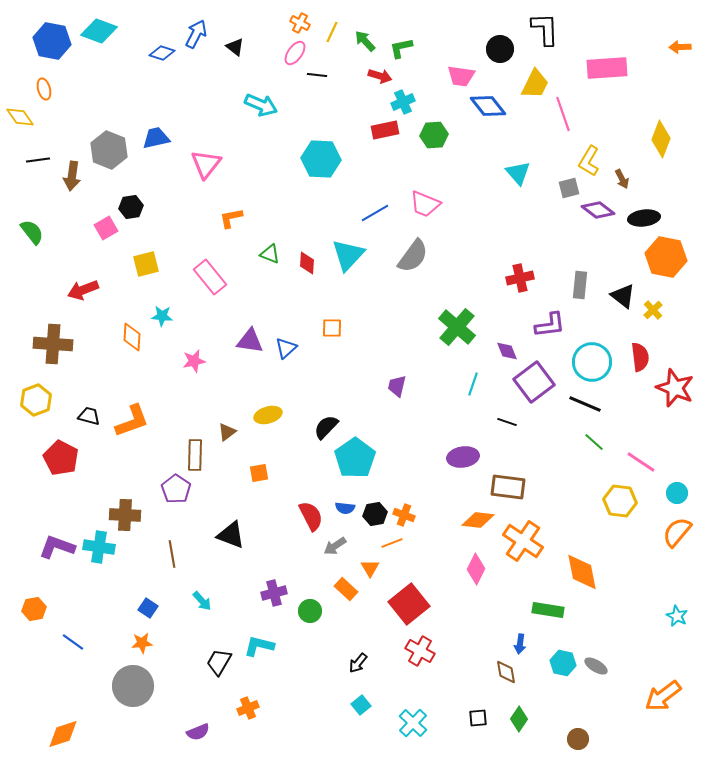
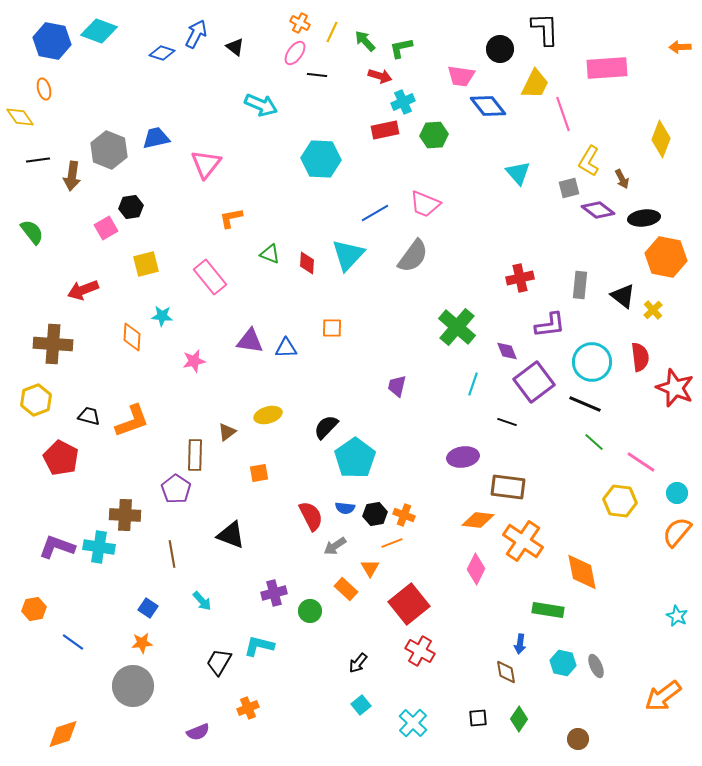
blue triangle at (286, 348): rotated 40 degrees clockwise
gray ellipse at (596, 666): rotated 35 degrees clockwise
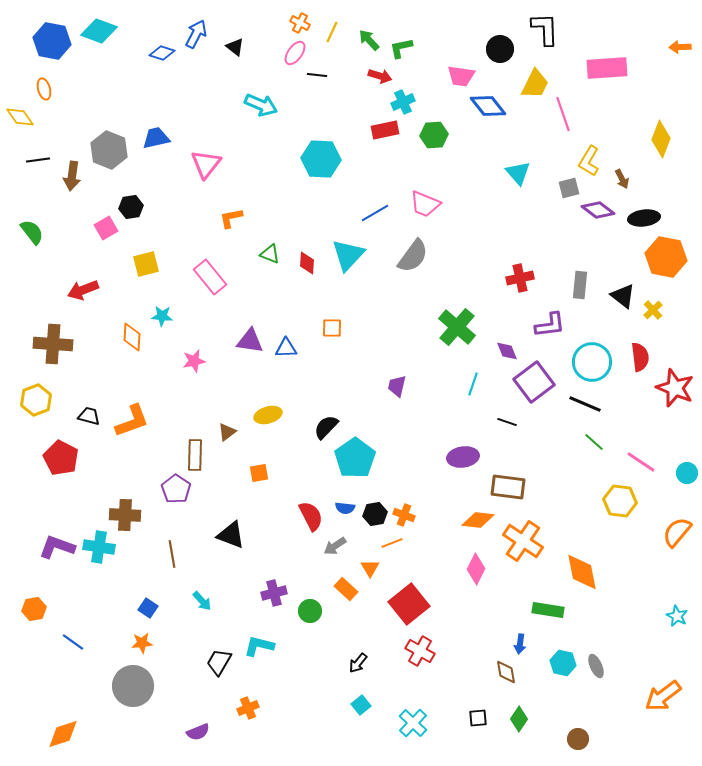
green arrow at (365, 41): moved 4 px right, 1 px up
cyan circle at (677, 493): moved 10 px right, 20 px up
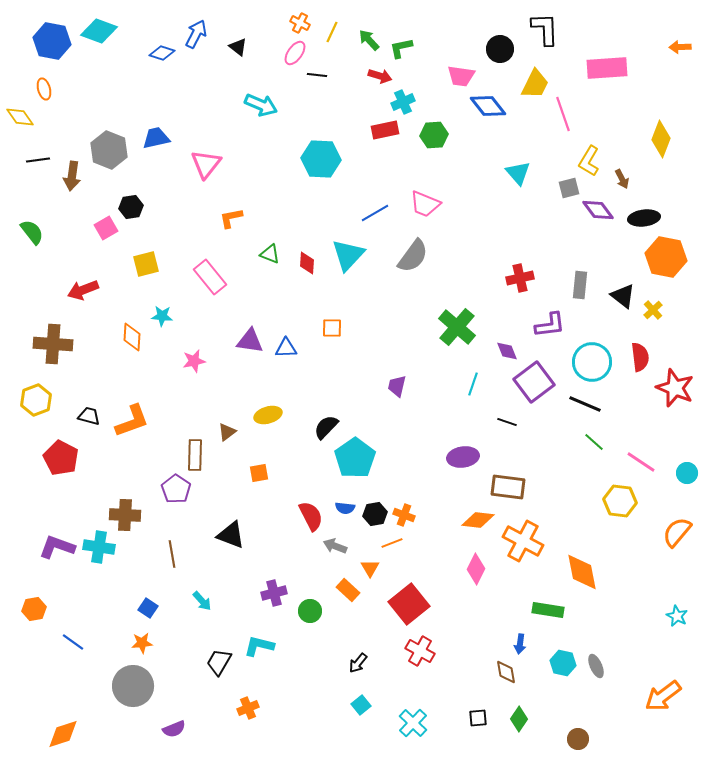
black triangle at (235, 47): moved 3 px right
purple diamond at (598, 210): rotated 16 degrees clockwise
orange cross at (523, 541): rotated 6 degrees counterclockwise
gray arrow at (335, 546): rotated 55 degrees clockwise
orange rectangle at (346, 589): moved 2 px right, 1 px down
purple semicircle at (198, 732): moved 24 px left, 3 px up
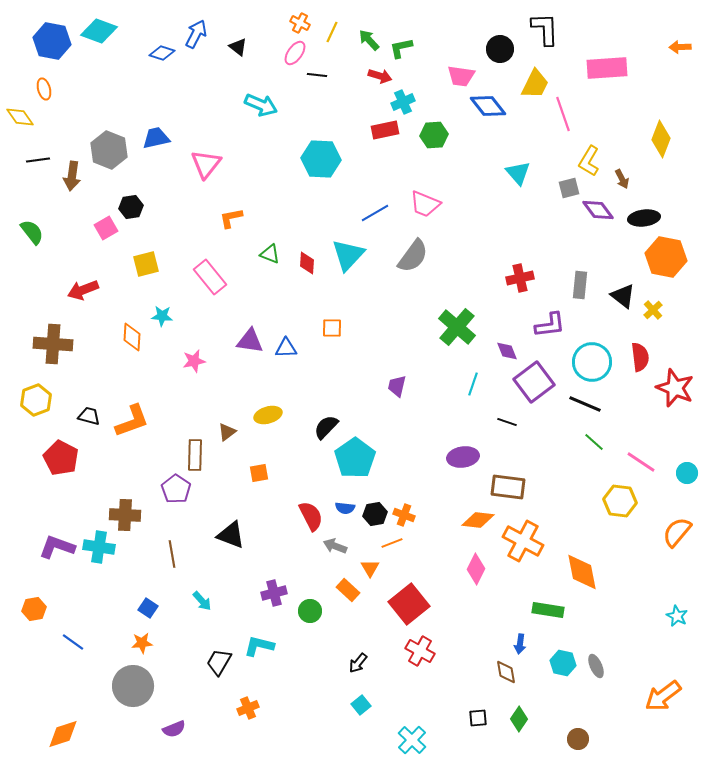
cyan cross at (413, 723): moved 1 px left, 17 px down
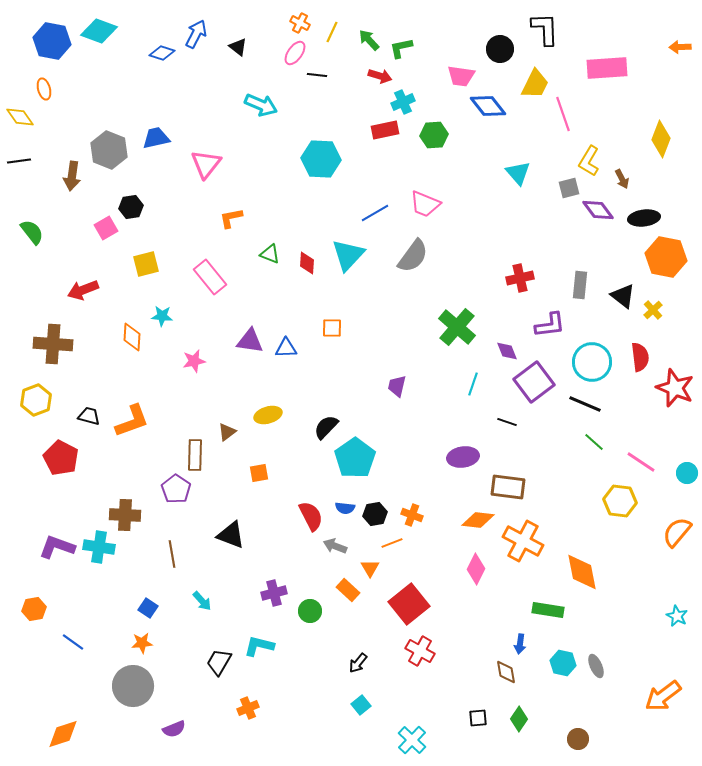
black line at (38, 160): moved 19 px left, 1 px down
orange cross at (404, 515): moved 8 px right
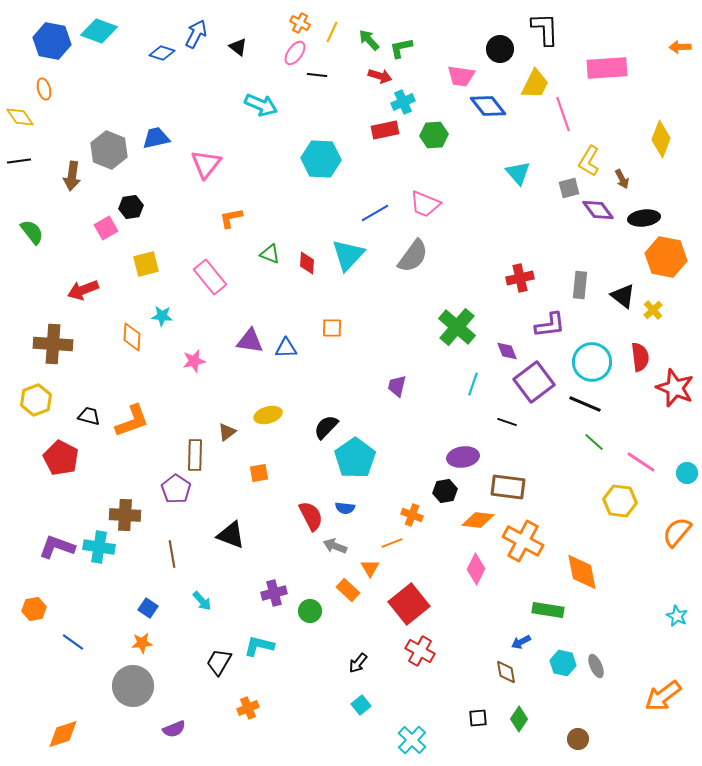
black hexagon at (375, 514): moved 70 px right, 23 px up
blue arrow at (520, 644): moved 1 px right, 2 px up; rotated 54 degrees clockwise
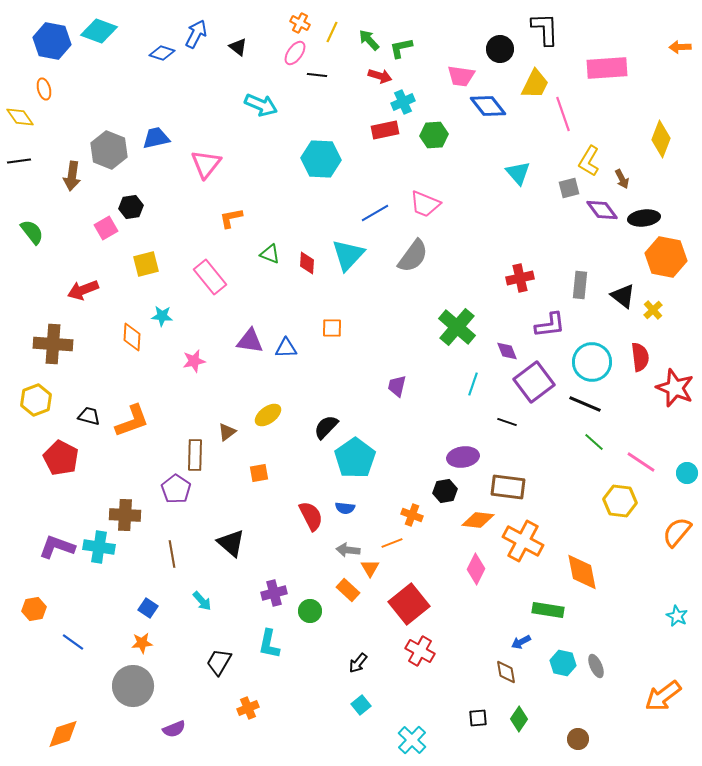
purple diamond at (598, 210): moved 4 px right
yellow ellipse at (268, 415): rotated 20 degrees counterclockwise
black triangle at (231, 535): moved 8 px down; rotated 20 degrees clockwise
gray arrow at (335, 546): moved 13 px right, 4 px down; rotated 15 degrees counterclockwise
cyan L-shape at (259, 646): moved 10 px right, 2 px up; rotated 92 degrees counterclockwise
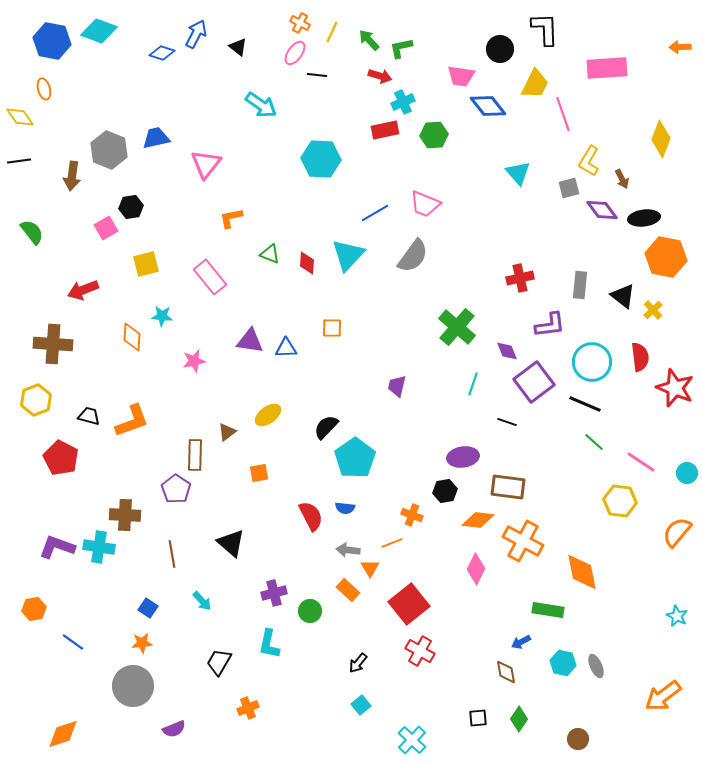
cyan arrow at (261, 105): rotated 12 degrees clockwise
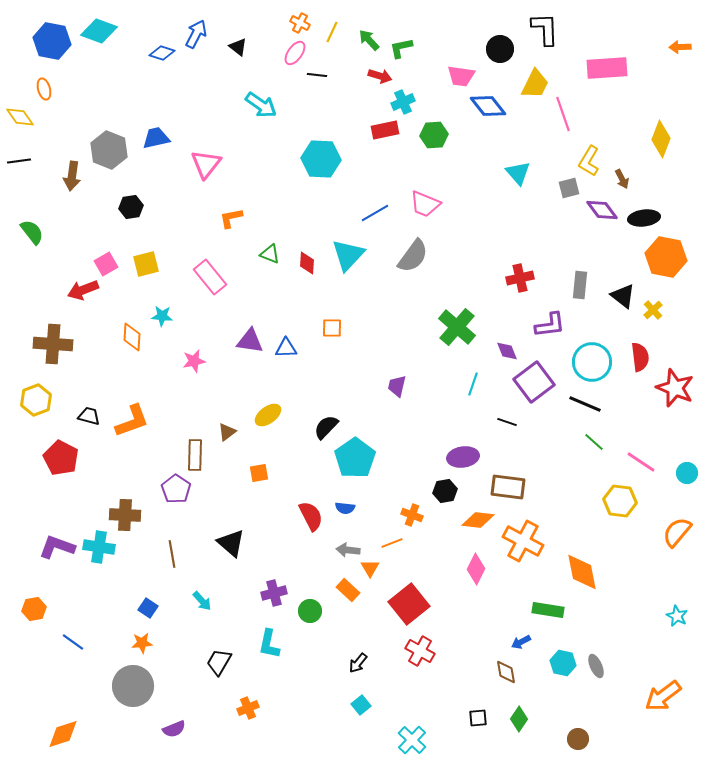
pink square at (106, 228): moved 36 px down
